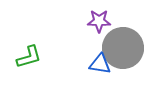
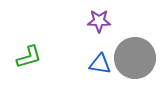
gray circle: moved 12 px right, 10 px down
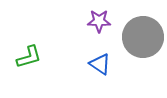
gray circle: moved 8 px right, 21 px up
blue triangle: rotated 25 degrees clockwise
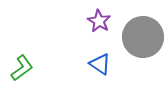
purple star: rotated 30 degrees clockwise
green L-shape: moved 7 px left, 11 px down; rotated 20 degrees counterclockwise
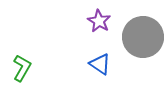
green L-shape: rotated 24 degrees counterclockwise
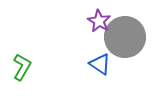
gray circle: moved 18 px left
green L-shape: moved 1 px up
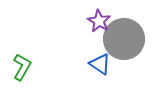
gray circle: moved 1 px left, 2 px down
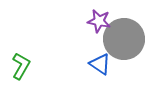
purple star: rotated 20 degrees counterclockwise
green L-shape: moved 1 px left, 1 px up
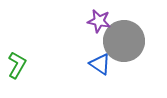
gray circle: moved 2 px down
green L-shape: moved 4 px left, 1 px up
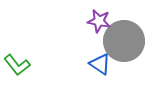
green L-shape: rotated 112 degrees clockwise
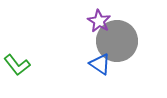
purple star: rotated 20 degrees clockwise
gray circle: moved 7 px left
